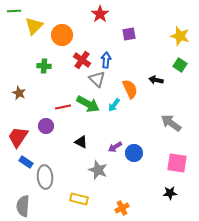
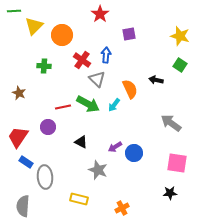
blue arrow: moved 5 px up
purple circle: moved 2 px right, 1 px down
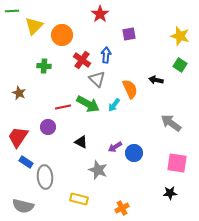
green line: moved 2 px left
gray semicircle: rotated 80 degrees counterclockwise
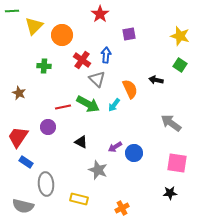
gray ellipse: moved 1 px right, 7 px down
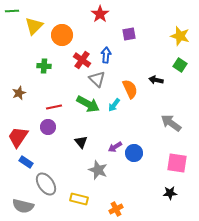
brown star: rotated 24 degrees clockwise
red line: moved 9 px left
black triangle: rotated 24 degrees clockwise
gray ellipse: rotated 30 degrees counterclockwise
orange cross: moved 6 px left, 1 px down
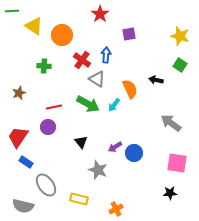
yellow triangle: rotated 42 degrees counterclockwise
gray triangle: rotated 12 degrees counterclockwise
gray ellipse: moved 1 px down
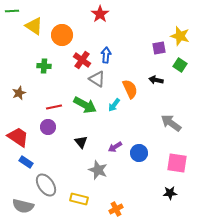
purple square: moved 30 px right, 14 px down
green arrow: moved 3 px left, 1 px down
red trapezoid: rotated 90 degrees clockwise
blue circle: moved 5 px right
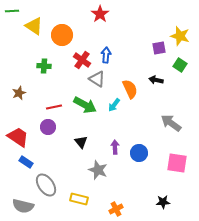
purple arrow: rotated 120 degrees clockwise
black star: moved 7 px left, 9 px down
